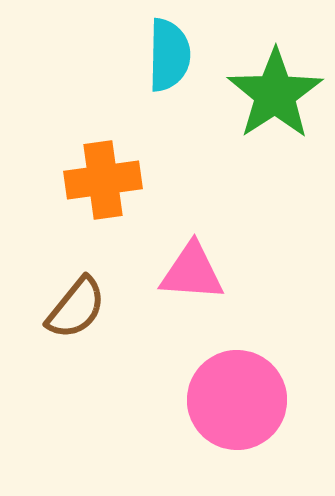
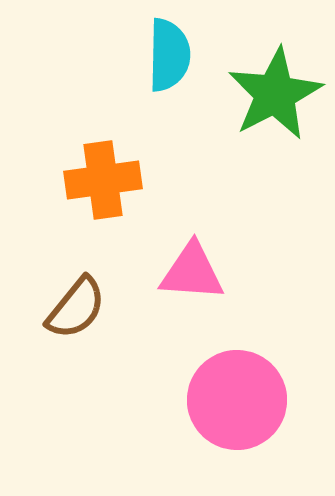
green star: rotated 6 degrees clockwise
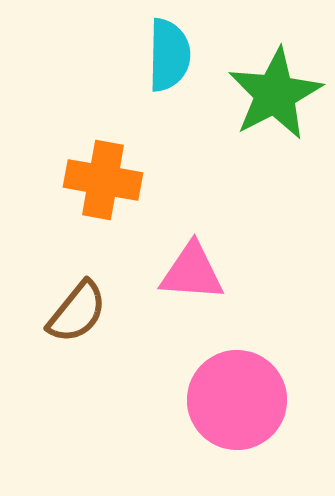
orange cross: rotated 18 degrees clockwise
brown semicircle: moved 1 px right, 4 px down
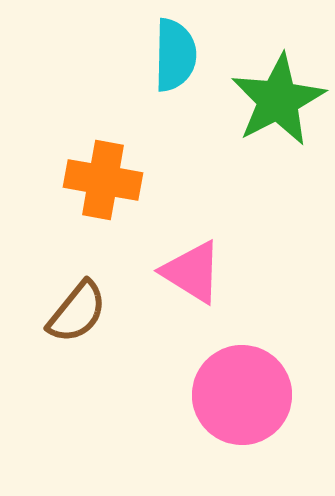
cyan semicircle: moved 6 px right
green star: moved 3 px right, 6 px down
pink triangle: rotated 28 degrees clockwise
pink circle: moved 5 px right, 5 px up
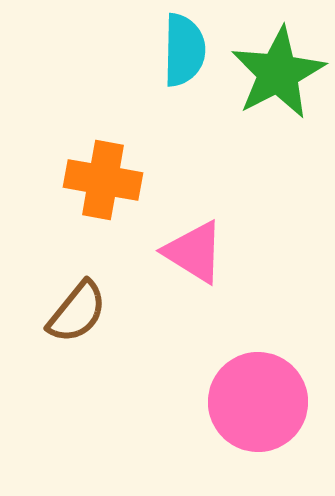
cyan semicircle: moved 9 px right, 5 px up
green star: moved 27 px up
pink triangle: moved 2 px right, 20 px up
pink circle: moved 16 px right, 7 px down
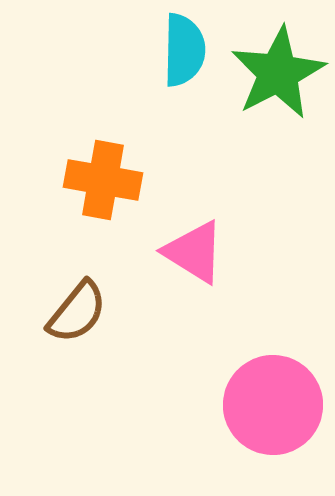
pink circle: moved 15 px right, 3 px down
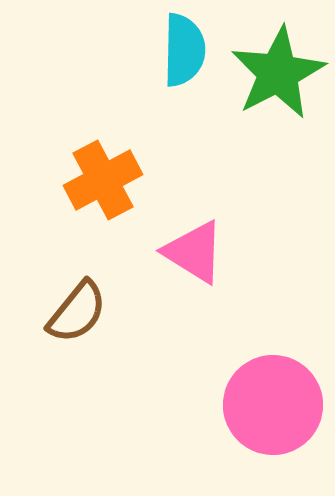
orange cross: rotated 38 degrees counterclockwise
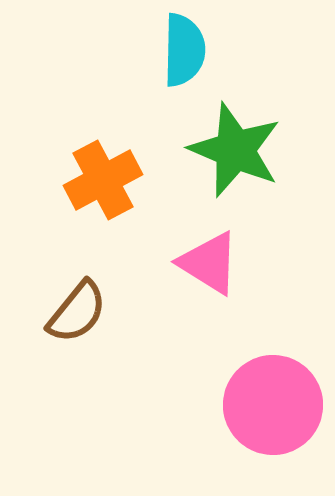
green star: moved 43 px left, 77 px down; rotated 22 degrees counterclockwise
pink triangle: moved 15 px right, 11 px down
